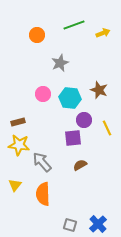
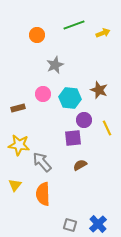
gray star: moved 5 px left, 2 px down
brown rectangle: moved 14 px up
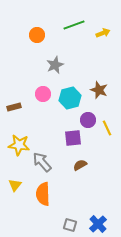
cyan hexagon: rotated 20 degrees counterclockwise
brown rectangle: moved 4 px left, 1 px up
purple circle: moved 4 px right
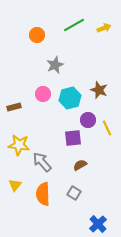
green line: rotated 10 degrees counterclockwise
yellow arrow: moved 1 px right, 5 px up
gray square: moved 4 px right, 32 px up; rotated 16 degrees clockwise
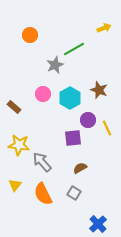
green line: moved 24 px down
orange circle: moved 7 px left
cyan hexagon: rotated 15 degrees counterclockwise
brown rectangle: rotated 56 degrees clockwise
brown semicircle: moved 3 px down
orange semicircle: rotated 25 degrees counterclockwise
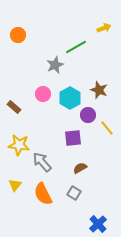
orange circle: moved 12 px left
green line: moved 2 px right, 2 px up
purple circle: moved 5 px up
yellow line: rotated 14 degrees counterclockwise
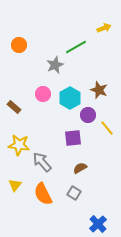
orange circle: moved 1 px right, 10 px down
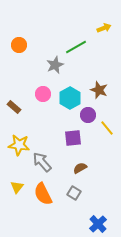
yellow triangle: moved 2 px right, 2 px down
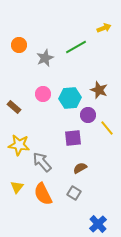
gray star: moved 10 px left, 7 px up
cyan hexagon: rotated 25 degrees clockwise
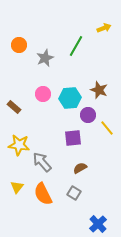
green line: moved 1 px up; rotated 30 degrees counterclockwise
